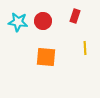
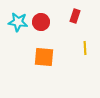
red circle: moved 2 px left, 1 px down
orange square: moved 2 px left
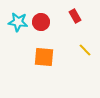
red rectangle: rotated 48 degrees counterclockwise
yellow line: moved 2 px down; rotated 40 degrees counterclockwise
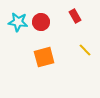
orange square: rotated 20 degrees counterclockwise
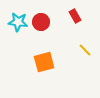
orange square: moved 5 px down
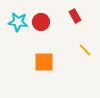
orange square: rotated 15 degrees clockwise
